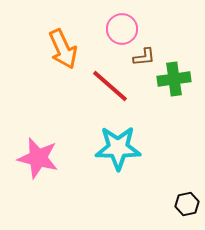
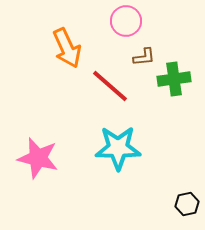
pink circle: moved 4 px right, 8 px up
orange arrow: moved 4 px right, 1 px up
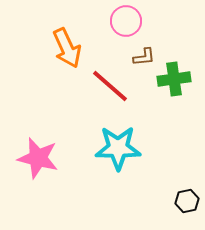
black hexagon: moved 3 px up
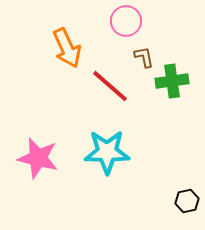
brown L-shape: rotated 95 degrees counterclockwise
green cross: moved 2 px left, 2 px down
cyan star: moved 11 px left, 4 px down
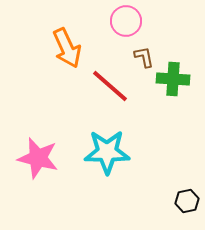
green cross: moved 1 px right, 2 px up; rotated 12 degrees clockwise
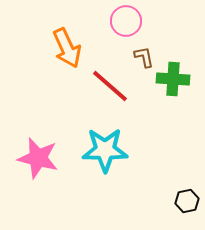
cyan star: moved 2 px left, 2 px up
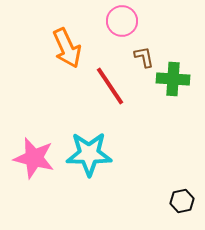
pink circle: moved 4 px left
red line: rotated 15 degrees clockwise
cyan star: moved 16 px left, 4 px down
pink star: moved 4 px left
black hexagon: moved 5 px left
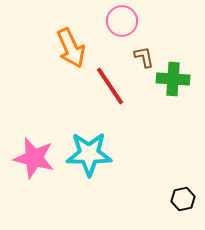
orange arrow: moved 4 px right
black hexagon: moved 1 px right, 2 px up
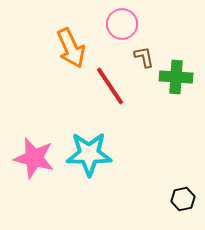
pink circle: moved 3 px down
green cross: moved 3 px right, 2 px up
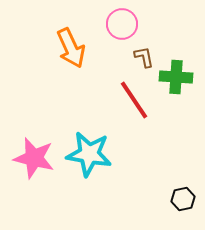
red line: moved 24 px right, 14 px down
cyan star: rotated 9 degrees clockwise
